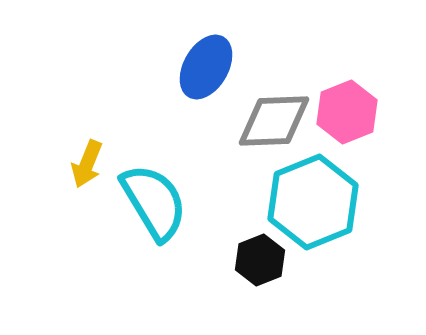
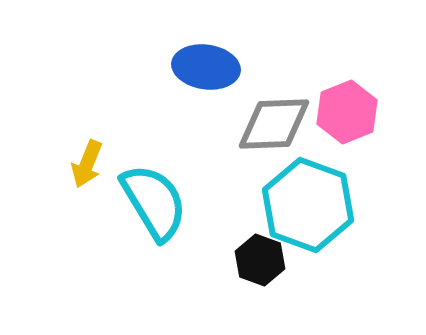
blue ellipse: rotated 68 degrees clockwise
gray diamond: moved 3 px down
cyan hexagon: moved 5 px left, 3 px down; rotated 18 degrees counterclockwise
black hexagon: rotated 18 degrees counterclockwise
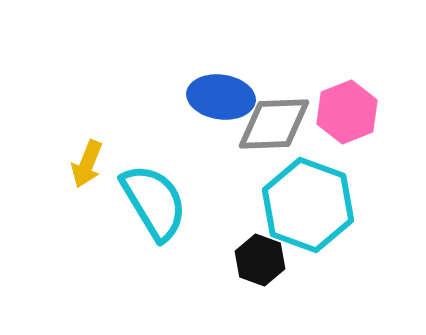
blue ellipse: moved 15 px right, 30 px down
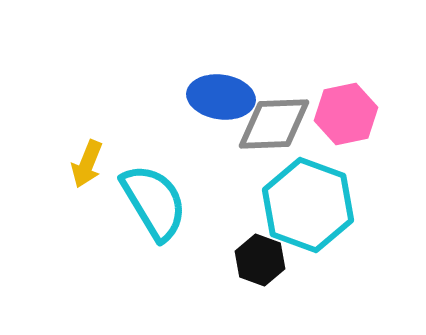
pink hexagon: moved 1 px left, 2 px down; rotated 10 degrees clockwise
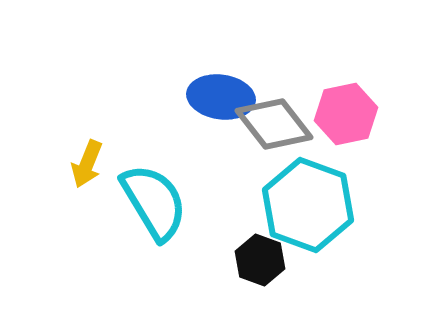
gray diamond: rotated 54 degrees clockwise
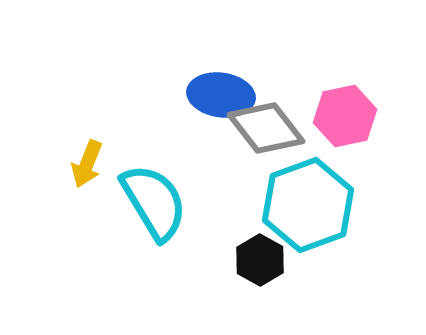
blue ellipse: moved 2 px up
pink hexagon: moved 1 px left, 2 px down
gray diamond: moved 8 px left, 4 px down
cyan hexagon: rotated 20 degrees clockwise
black hexagon: rotated 9 degrees clockwise
